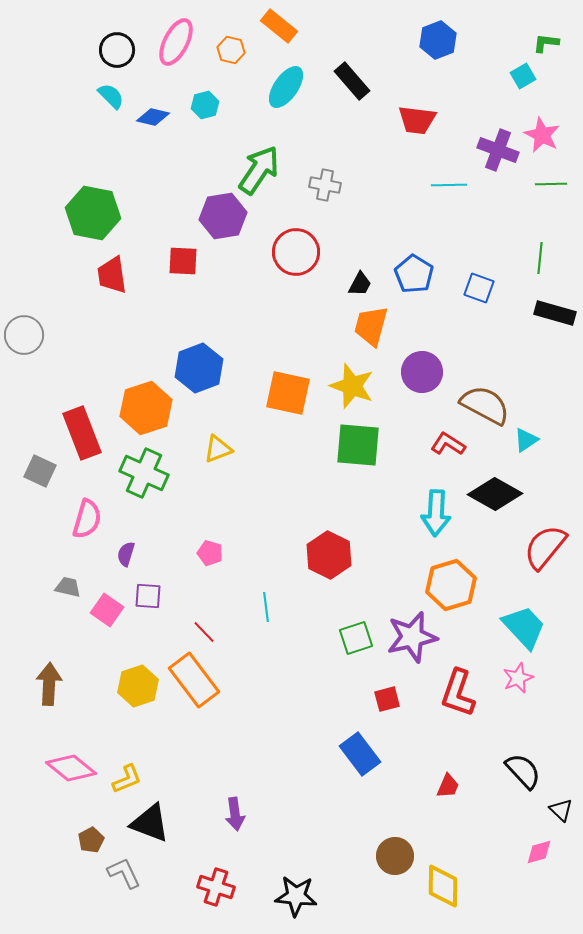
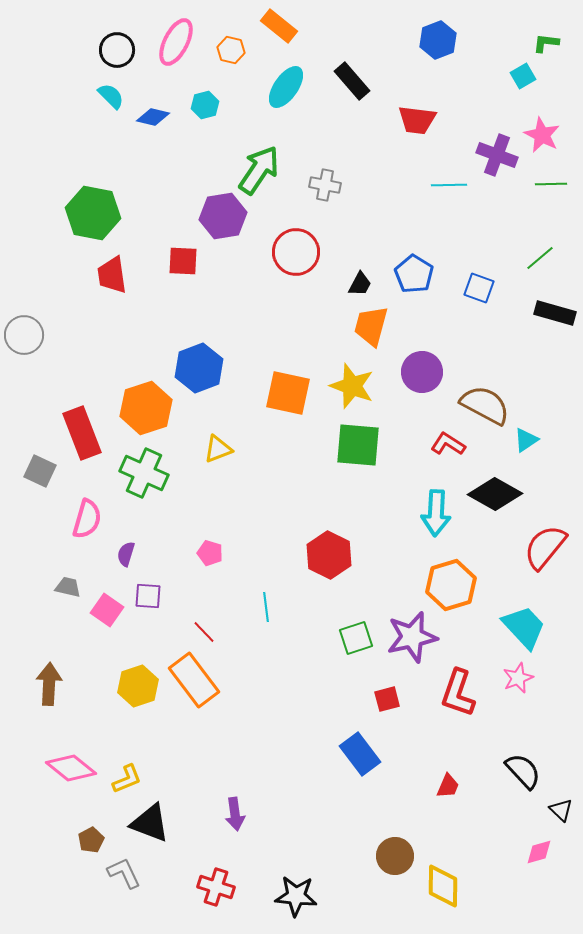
purple cross at (498, 150): moved 1 px left, 5 px down
green line at (540, 258): rotated 44 degrees clockwise
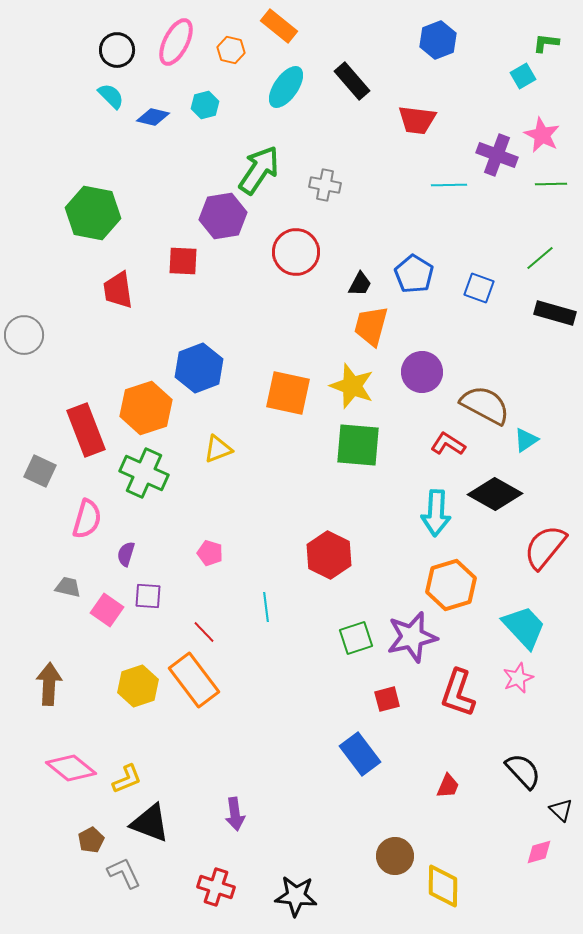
red trapezoid at (112, 275): moved 6 px right, 15 px down
red rectangle at (82, 433): moved 4 px right, 3 px up
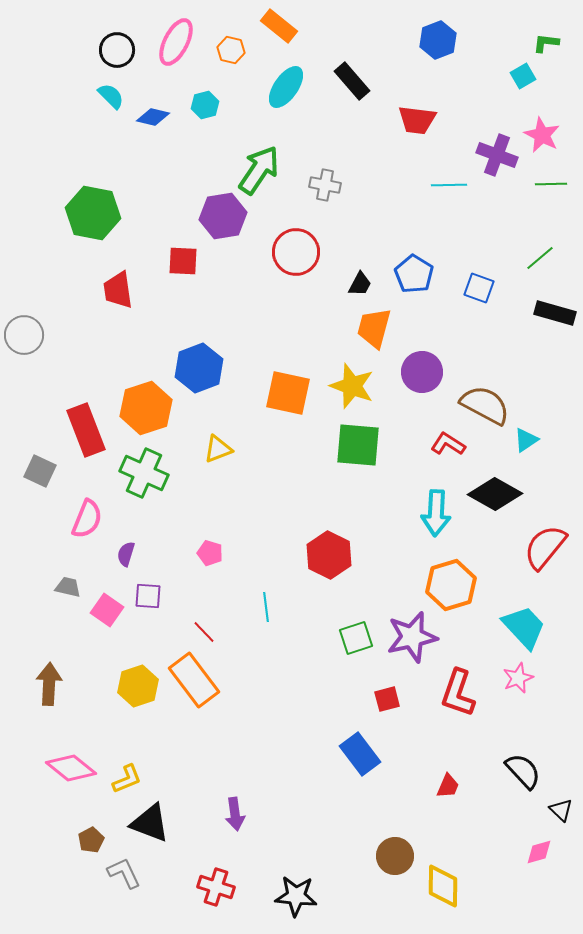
orange trapezoid at (371, 326): moved 3 px right, 2 px down
pink semicircle at (87, 519): rotated 6 degrees clockwise
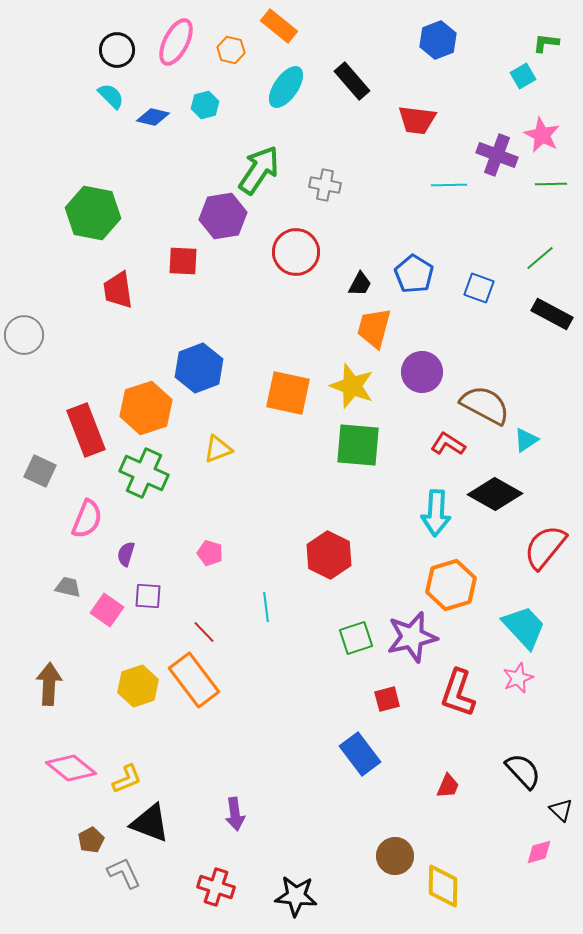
black rectangle at (555, 313): moved 3 px left, 1 px down; rotated 12 degrees clockwise
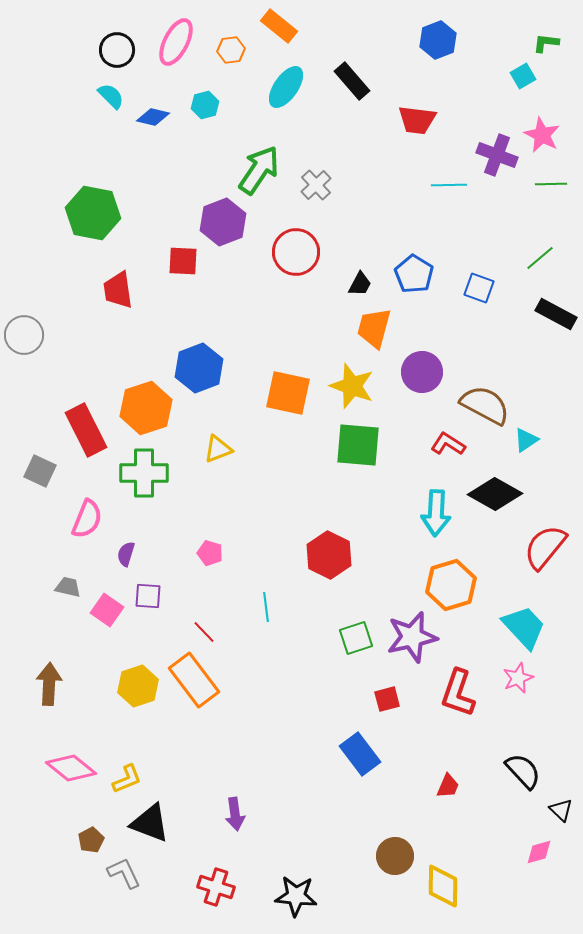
orange hexagon at (231, 50): rotated 20 degrees counterclockwise
gray cross at (325, 185): moved 9 px left; rotated 36 degrees clockwise
purple hexagon at (223, 216): moved 6 px down; rotated 12 degrees counterclockwise
black rectangle at (552, 314): moved 4 px right
red rectangle at (86, 430): rotated 6 degrees counterclockwise
green cross at (144, 473): rotated 24 degrees counterclockwise
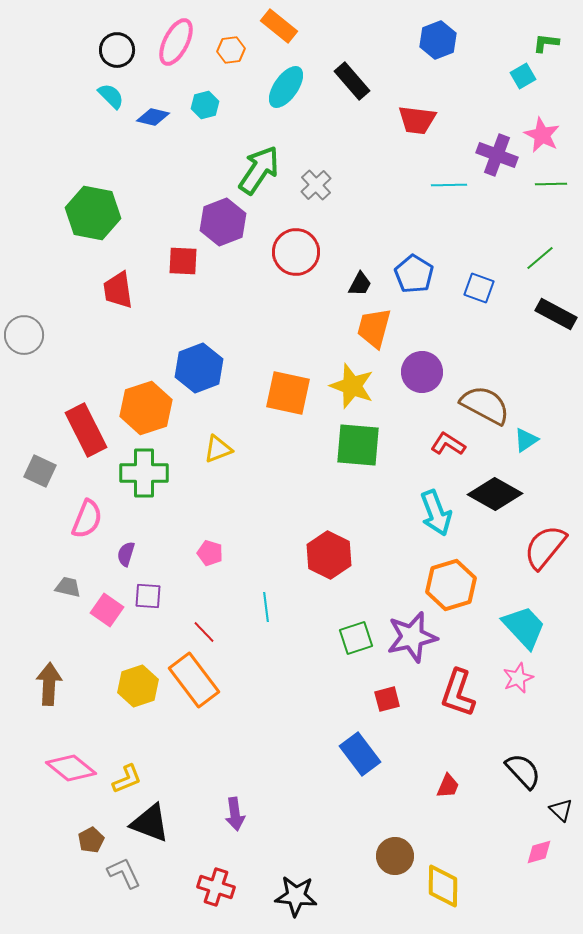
cyan arrow at (436, 513): rotated 24 degrees counterclockwise
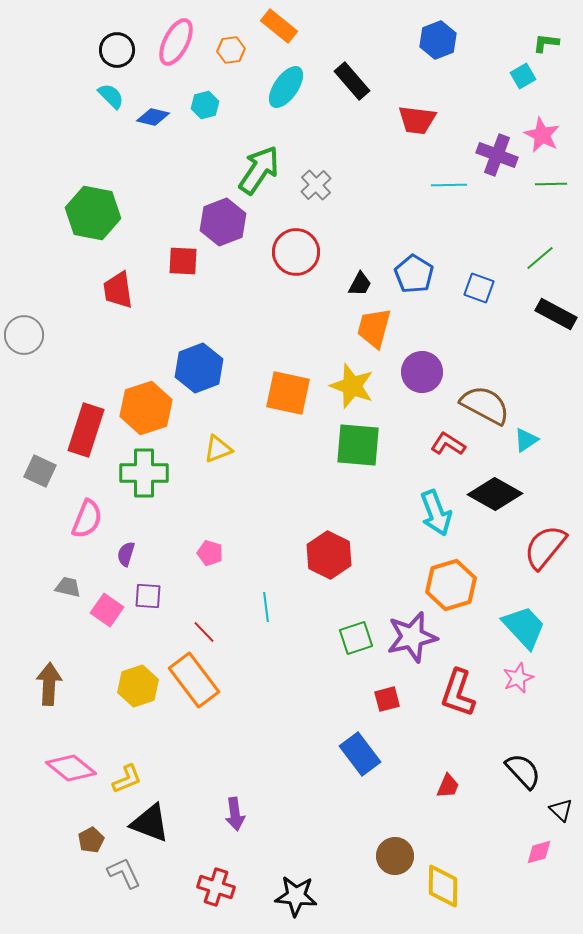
red rectangle at (86, 430): rotated 45 degrees clockwise
